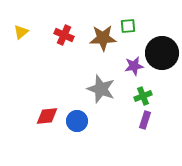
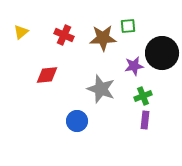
red diamond: moved 41 px up
purple rectangle: rotated 12 degrees counterclockwise
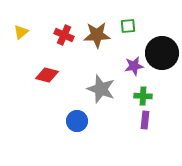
brown star: moved 6 px left, 3 px up
red diamond: rotated 20 degrees clockwise
green cross: rotated 24 degrees clockwise
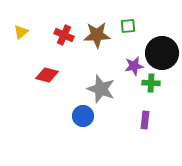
green cross: moved 8 px right, 13 px up
blue circle: moved 6 px right, 5 px up
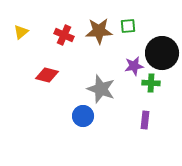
brown star: moved 2 px right, 4 px up
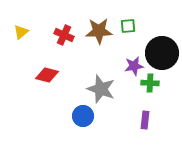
green cross: moved 1 px left
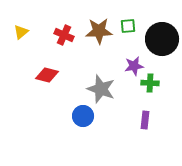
black circle: moved 14 px up
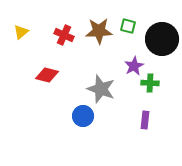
green square: rotated 21 degrees clockwise
purple star: rotated 18 degrees counterclockwise
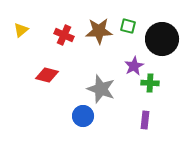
yellow triangle: moved 2 px up
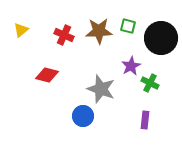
black circle: moved 1 px left, 1 px up
purple star: moved 3 px left
green cross: rotated 24 degrees clockwise
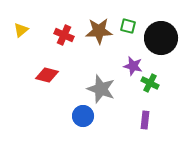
purple star: moved 2 px right; rotated 30 degrees counterclockwise
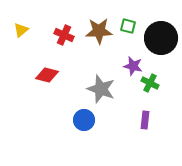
blue circle: moved 1 px right, 4 px down
